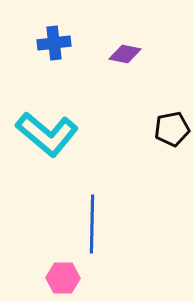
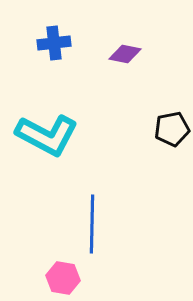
cyan L-shape: moved 1 px down; rotated 12 degrees counterclockwise
pink hexagon: rotated 8 degrees clockwise
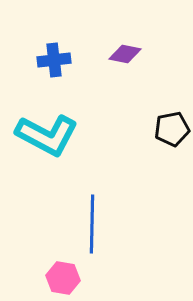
blue cross: moved 17 px down
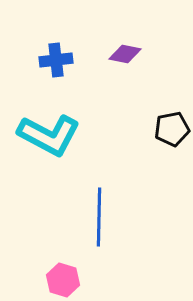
blue cross: moved 2 px right
cyan L-shape: moved 2 px right
blue line: moved 7 px right, 7 px up
pink hexagon: moved 2 px down; rotated 8 degrees clockwise
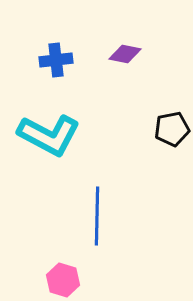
blue line: moved 2 px left, 1 px up
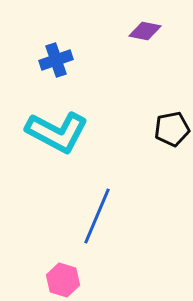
purple diamond: moved 20 px right, 23 px up
blue cross: rotated 12 degrees counterclockwise
cyan L-shape: moved 8 px right, 3 px up
blue line: rotated 22 degrees clockwise
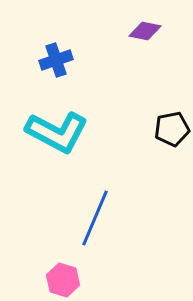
blue line: moved 2 px left, 2 px down
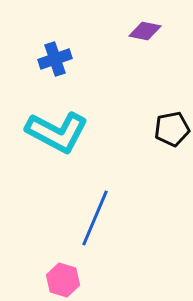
blue cross: moved 1 px left, 1 px up
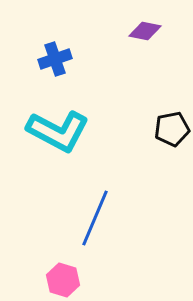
cyan L-shape: moved 1 px right, 1 px up
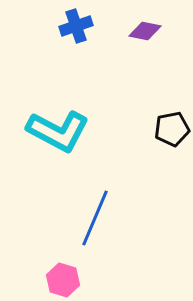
blue cross: moved 21 px right, 33 px up
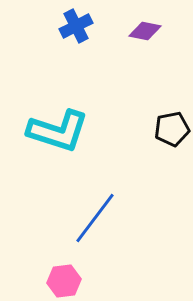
blue cross: rotated 8 degrees counterclockwise
cyan L-shape: rotated 10 degrees counterclockwise
blue line: rotated 14 degrees clockwise
pink hexagon: moved 1 px right, 1 px down; rotated 24 degrees counterclockwise
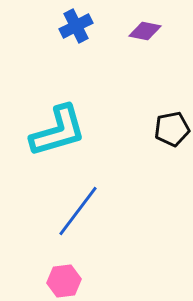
cyan L-shape: rotated 34 degrees counterclockwise
blue line: moved 17 px left, 7 px up
